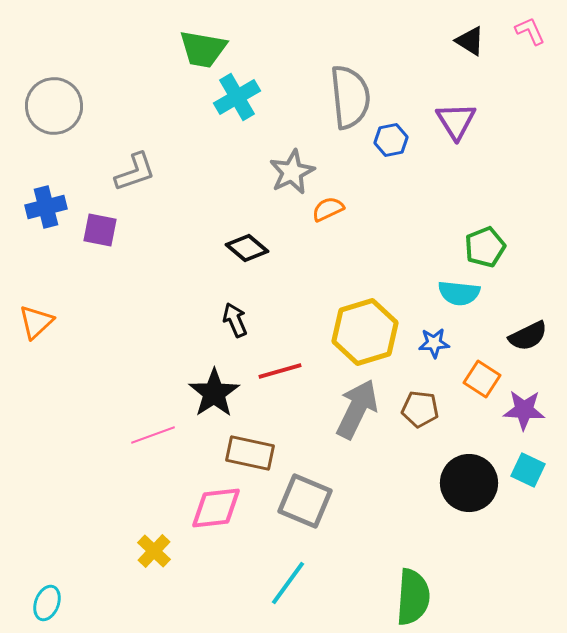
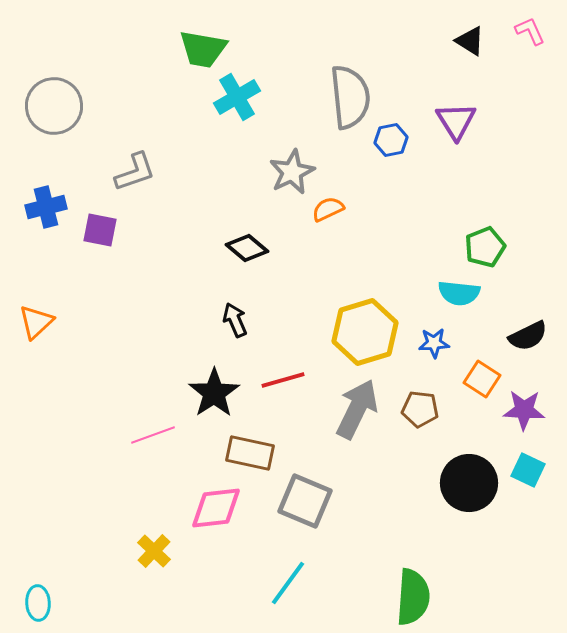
red line: moved 3 px right, 9 px down
cyan ellipse: moved 9 px left; rotated 24 degrees counterclockwise
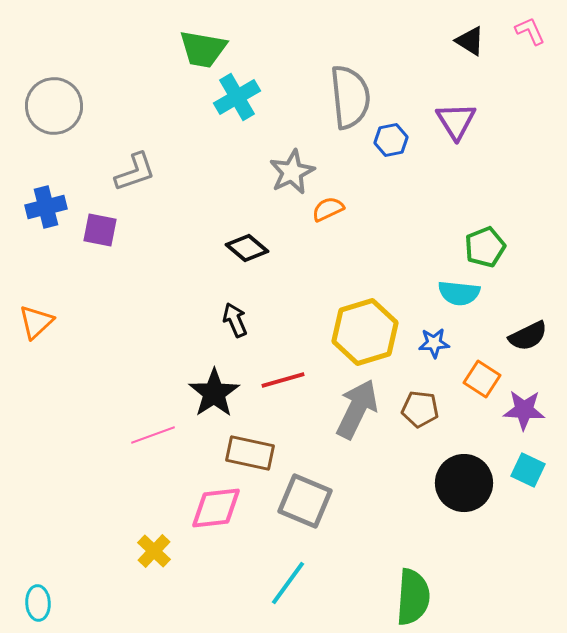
black circle: moved 5 px left
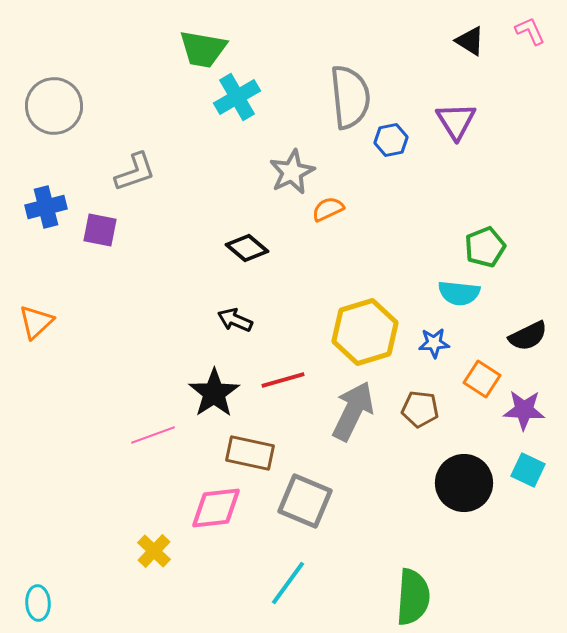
black arrow: rotated 44 degrees counterclockwise
gray arrow: moved 4 px left, 2 px down
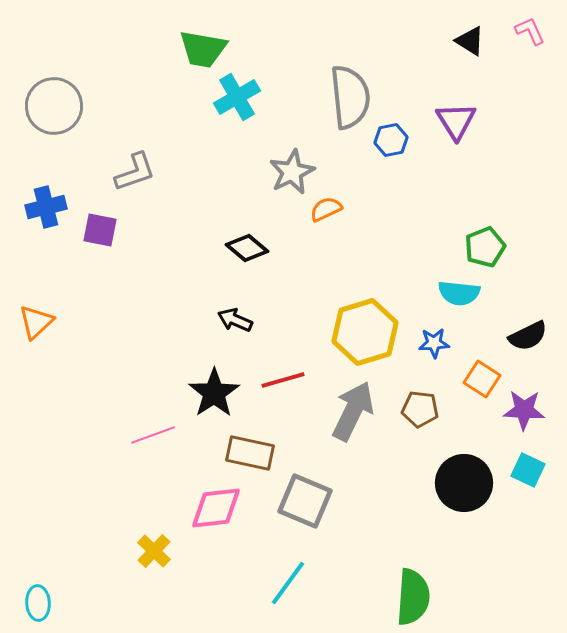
orange semicircle: moved 2 px left
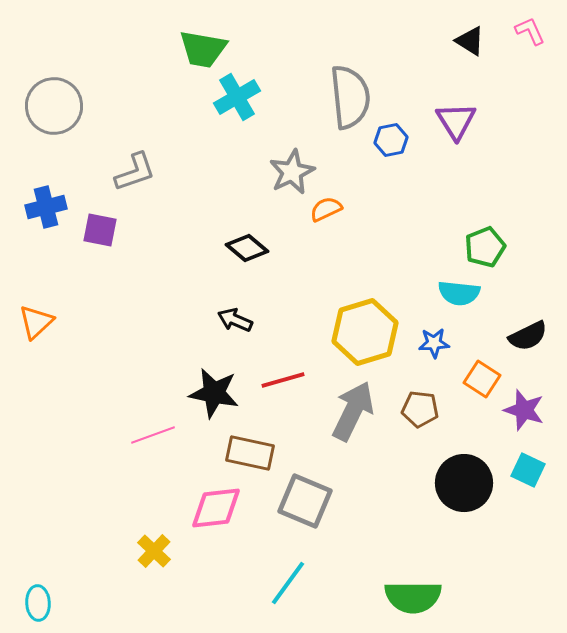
black star: rotated 27 degrees counterclockwise
purple star: rotated 15 degrees clockwise
green semicircle: rotated 86 degrees clockwise
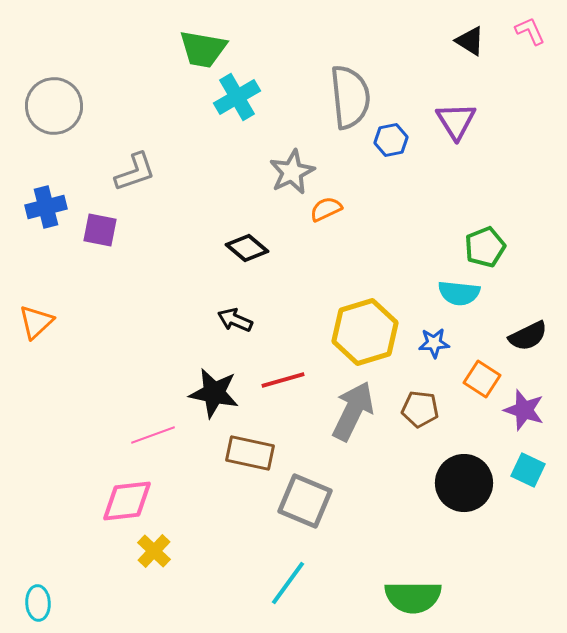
pink diamond: moved 89 px left, 7 px up
